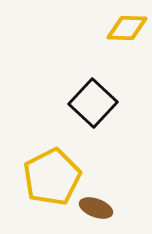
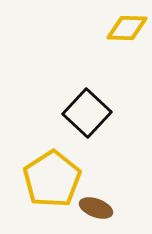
black square: moved 6 px left, 10 px down
yellow pentagon: moved 2 px down; rotated 6 degrees counterclockwise
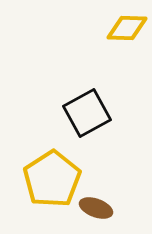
black square: rotated 18 degrees clockwise
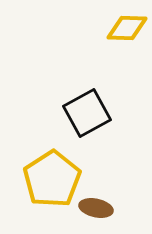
brown ellipse: rotated 8 degrees counterclockwise
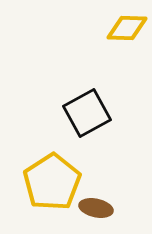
yellow pentagon: moved 3 px down
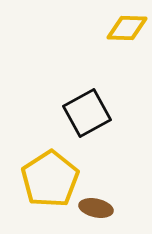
yellow pentagon: moved 2 px left, 3 px up
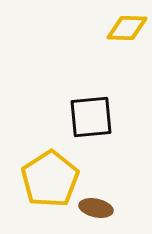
black square: moved 4 px right, 4 px down; rotated 24 degrees clockwise
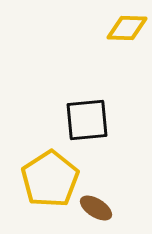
black square: moved 4 px left, 3 px down
brown ellipse: rotated 20 degrees clockwise
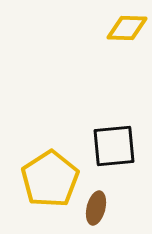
black square: moved 27 px right, 26 px down
brown ellipse: rotated 72 degrees clockwise
